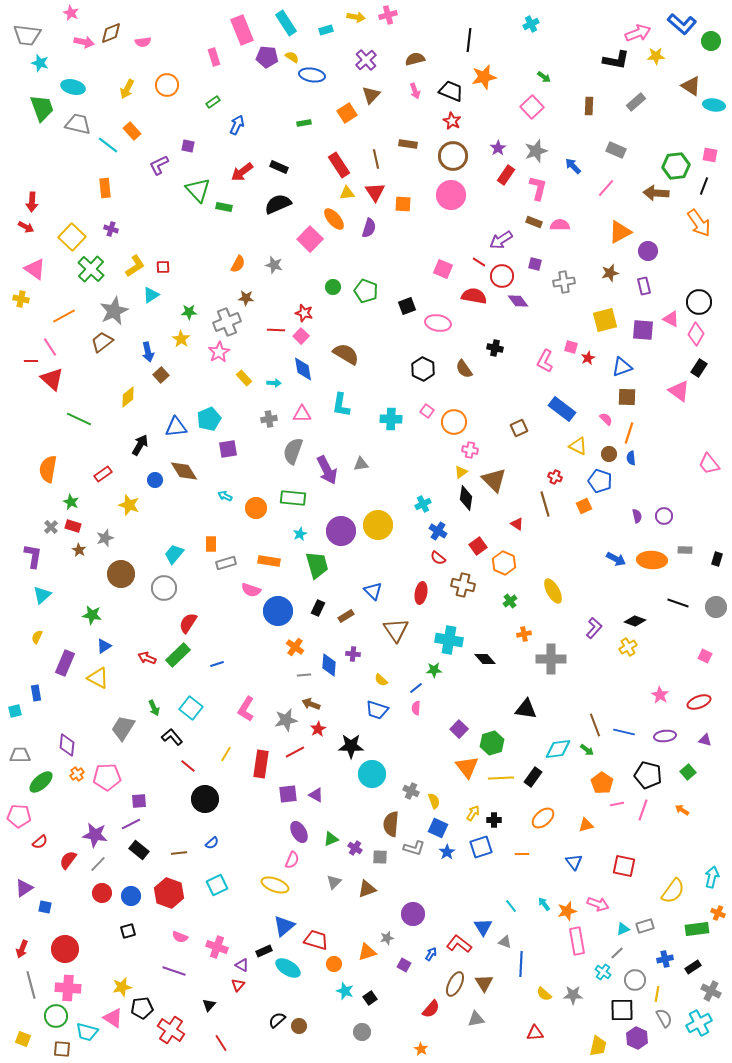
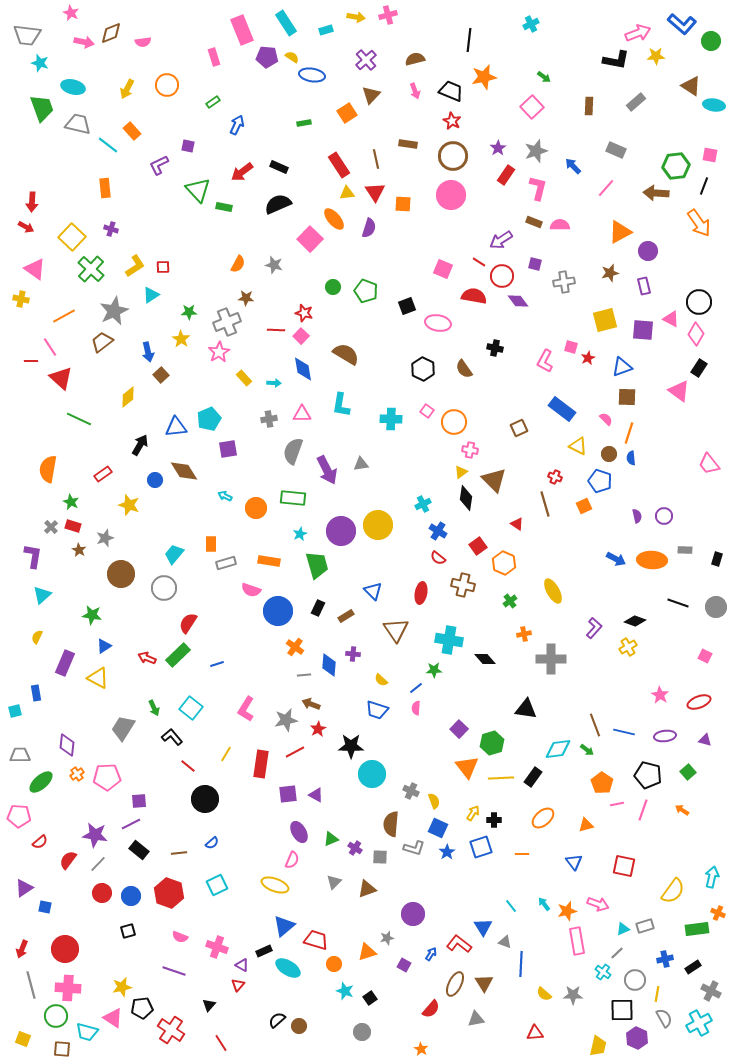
red triangle at (52, 379): moved 9 px right, 1 px up
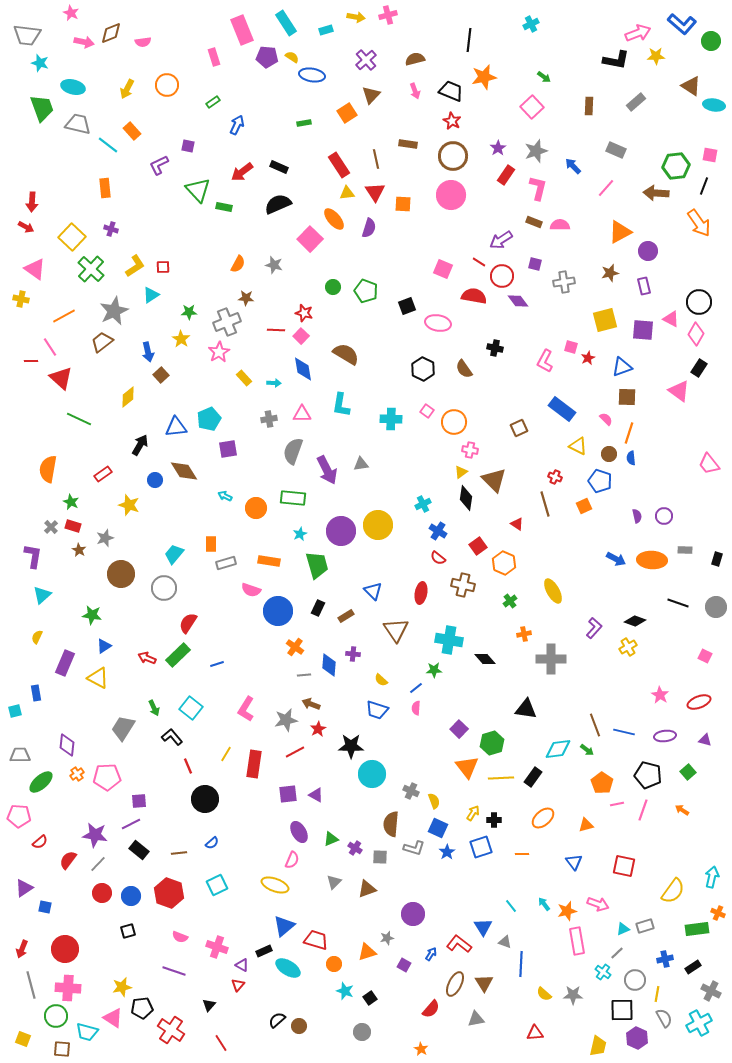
red rectangle at (261, 764): moved 7 px left
red line at (188, 766): rotated 28 degrees clockwise
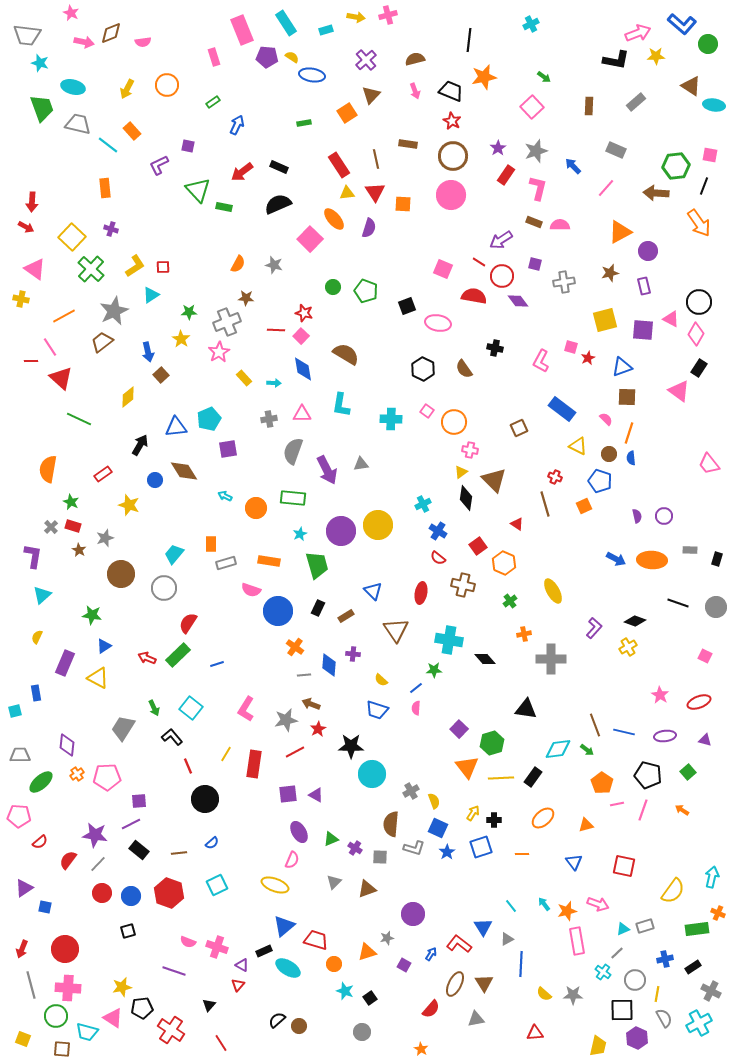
green circle at (711, 41): moved 3 px left, 3 px down
pink L-shape at (545, 361): moved 4 px left
gray rectangle at (685, 550): moved 5 px right
gray cross at (411, 791): rotated 35 degrees clockwise
pink semicircle at (180, 937): moved 8 px right, 5 px down
gray triangle at (505, 942): moved 2 px right, 3 px up; rotated 48 degrees counterclockwise
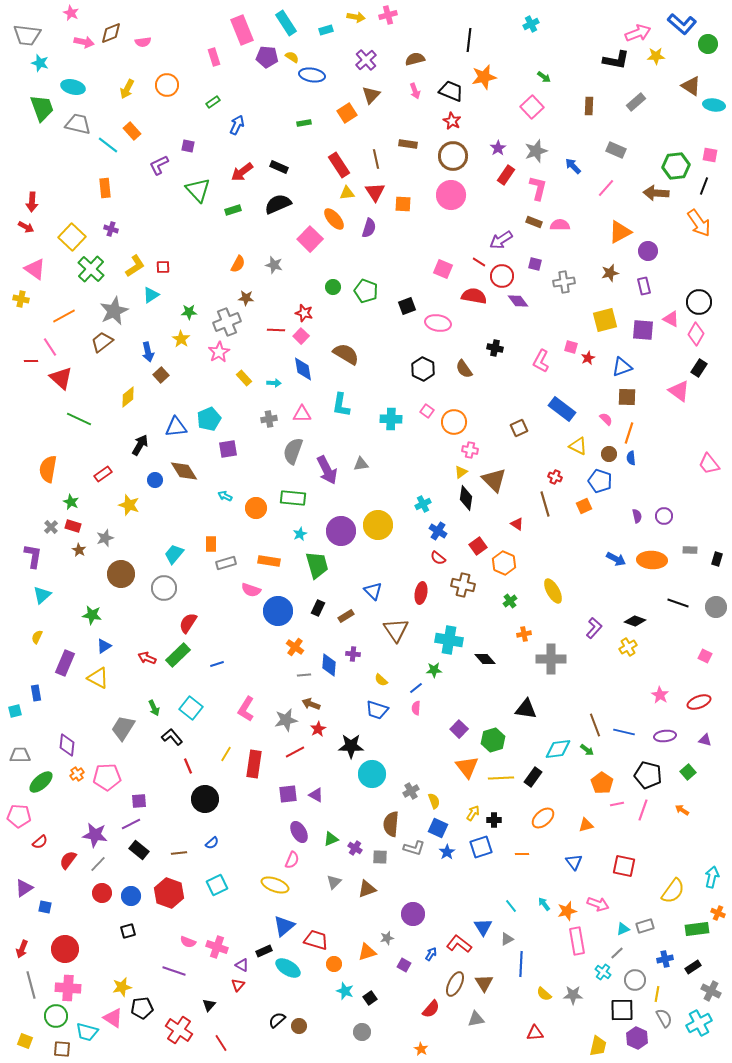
green rectangle at (224, 207): moved 9 px right, 3 px down; rotated 28 degrees counterclockwise
green hexagon at (492, 743): moved 1 px right, 3 px up
red cross at (171, 1030): moved 8 px right
yellow square at (23, 1039): moved 2 px right, 2 px down
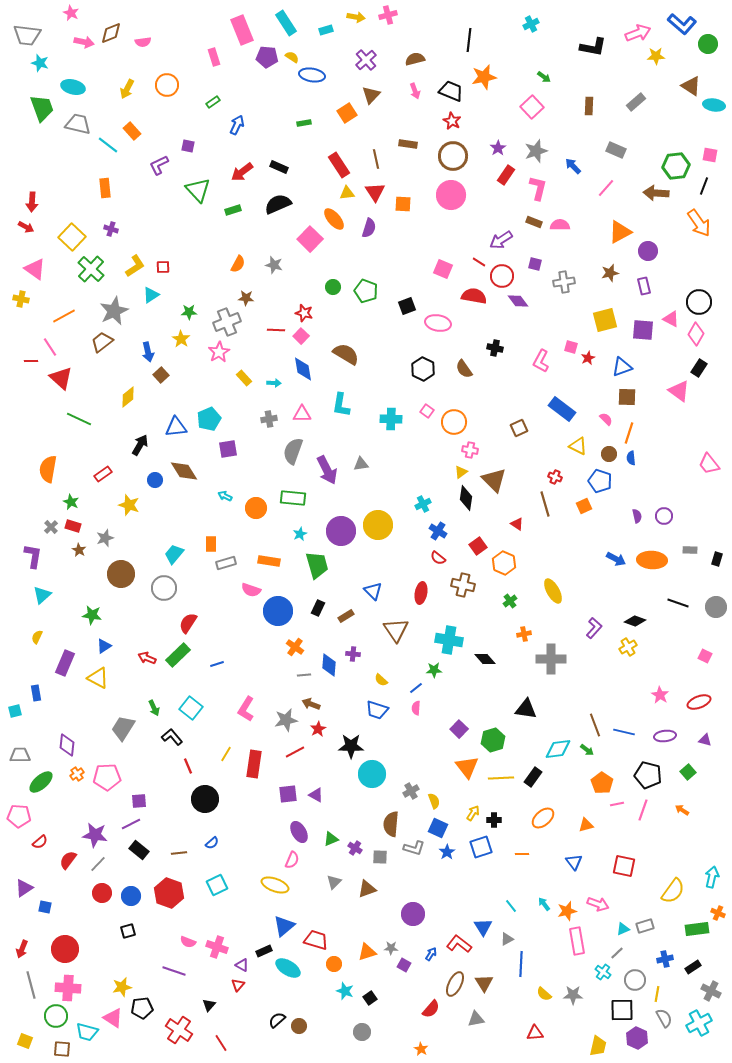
black L-shape at (616, 60): moved 23 px left, 13 px up
gray star at (387, 938): moved 4 px right, 10 px down; rotated 16 degrees clockwise
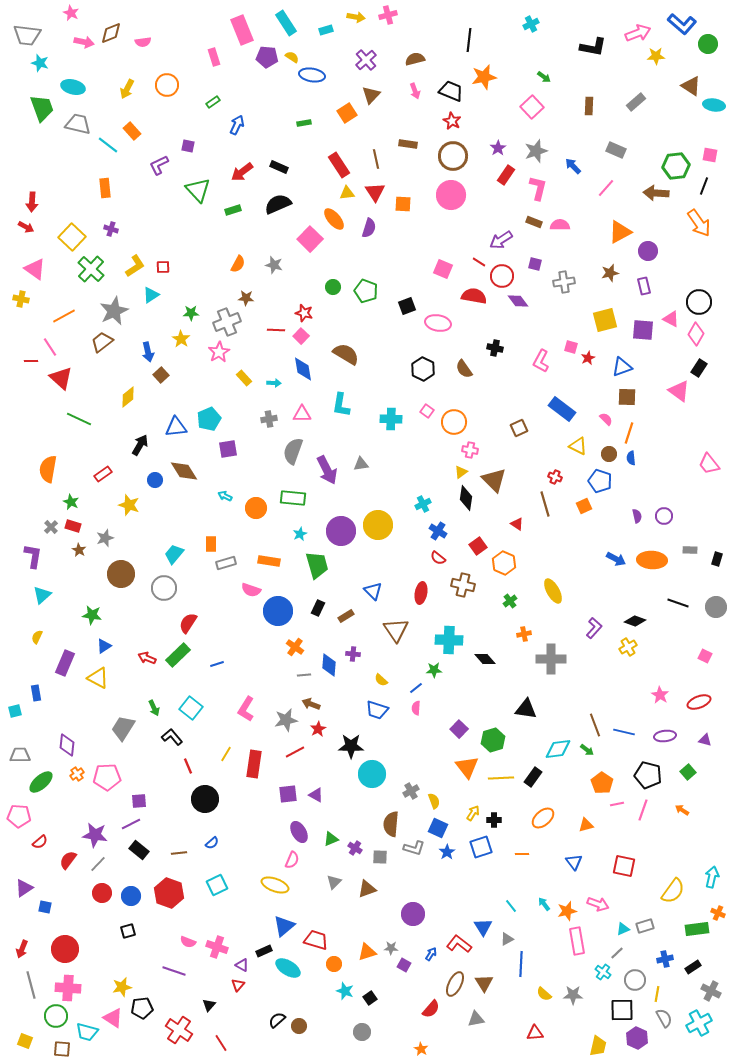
green star at (189, 312): moved 2 px right, 1 px down
cyan cross at (449, 640): rotated 8 degrees counterclockwise
